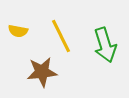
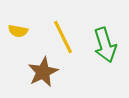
yellow line: moved 2 px right, 1 px down
brown star: moved 1 px right; rotated 20 degrees counterclockwise
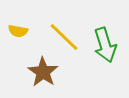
yellow line: moved 1 px right; rotated 20 degrees counterclockwise
brown star: rotated 12 degrees counterclockwise
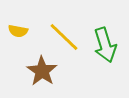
brown star: moved 1 px left, 1 px up
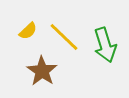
yellow semicircle: moved 10 px right; rotated 54 degrees counterclockwise
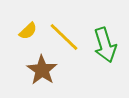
brown star: moved 1 px up
